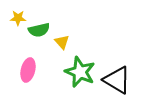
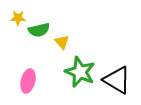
pink ellipse: moved 11 px down
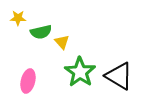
green semicircle: moved 2 px right, 2 px down
green star: rotated 12 degrees clockwise
black triangle: moved 2 px right, 4 px up
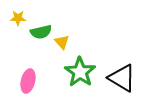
black triangle: moved 3 px right, 2 px down
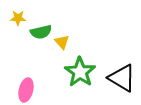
pink ellipse: moved 2 px left, 9 px down
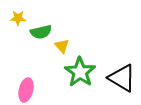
yellow triangle: moved 4 px down
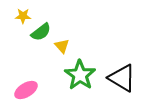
yellow star: moved 5 px right, 2 px up
green semicircle: rotated 25 degrees counterclockwise
green star: moved 3 px down
pink ellipse: rotated 45 degrees clockwise
